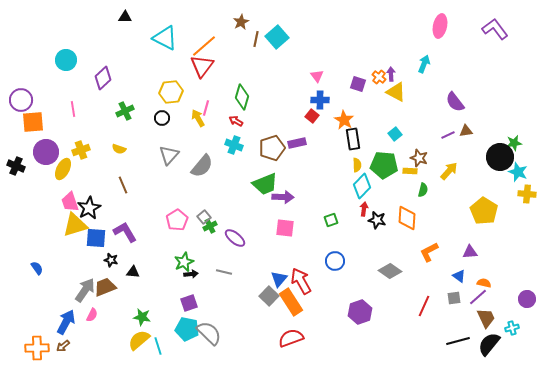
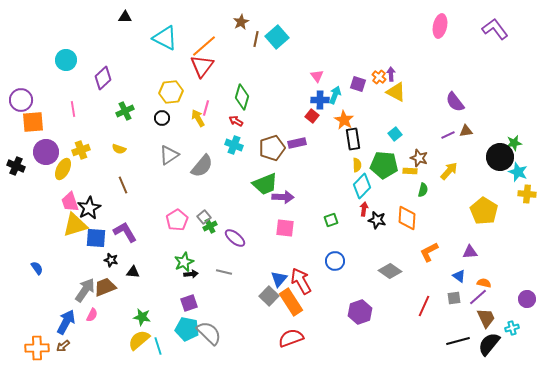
cyan arrow at (424, 64): moved 89 px left, 31 px down
gray triangle at (169, 155): rotated 15 degrees clockwise
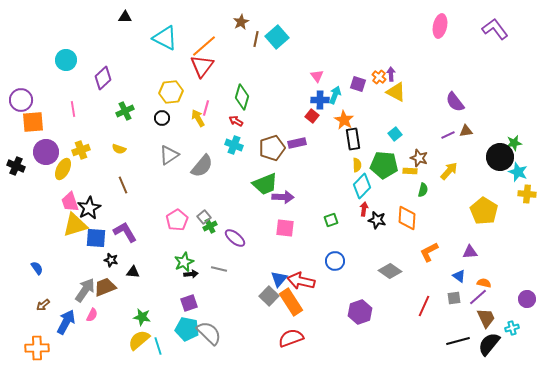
gray line at (224, 272): moved 5 px left, 3 px up
red arrow at (301, 281): rotated 48 degrees counterclockwise
brown arrow at (63, 346): moved 20 px left, 41 px up
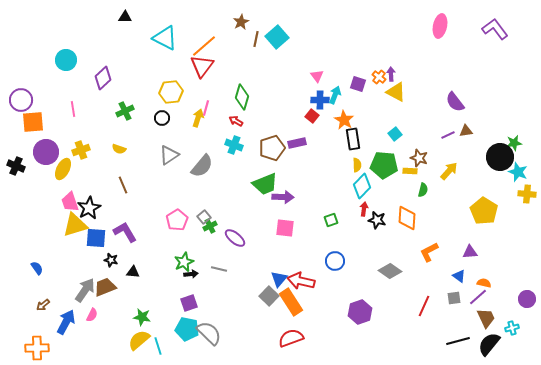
yellow arrow at (198, 118): rotated 48 degrees clockwise
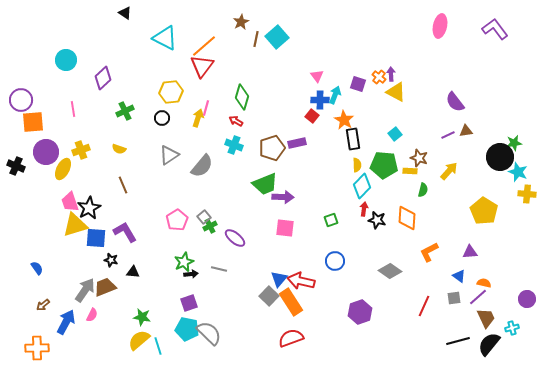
black triangle at (125, 17): moved 4 px up; rotated 32 degrees clockwise
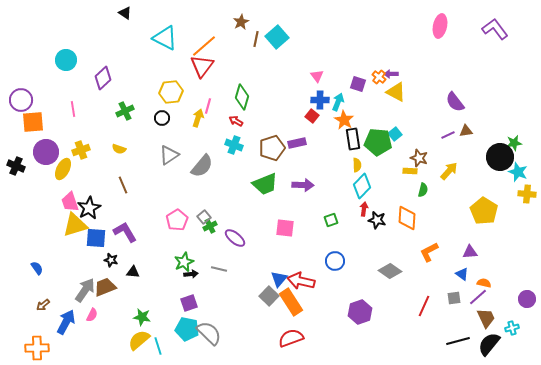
purple arrow at (391, 74): rotated 88 degrees counterclockwise
cyan arrow at (335, 95): moved 3 px right, 7 px down
pink line at (206, 108): moved 2 px right, 2 px up
green pentagon at (384, 165): moved 6 px left, 23 px up
purple arrow at (283, 197): moved 20 px right, 12 px up
blue triangle at (459, 276): moved 3 px right, 2 px up
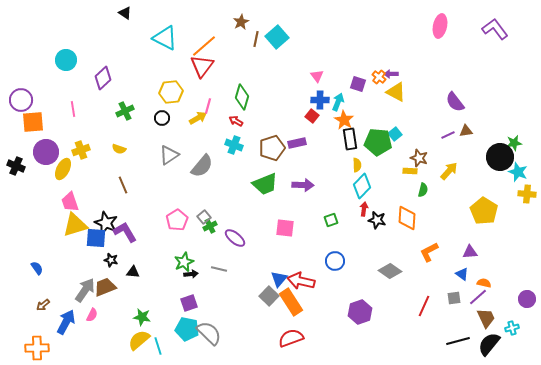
yellow arrow at (198, 118): rotated 42 degrees clockwise
black rectangle at (353, 139): moved 3 px left
black star at (89, 208): moved 17 px right, 15 px down; rotated 20 degrees counterclockwise
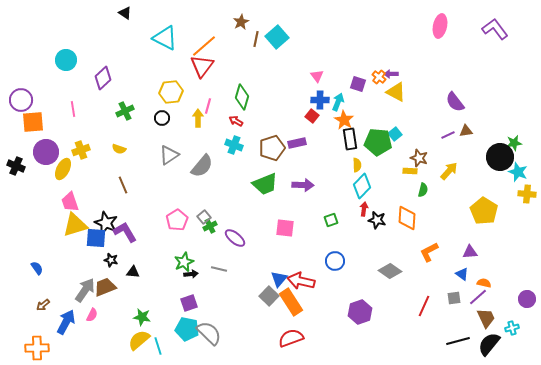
yellow arrow at (198, 118): rotated 60 degrees counterclockwise
